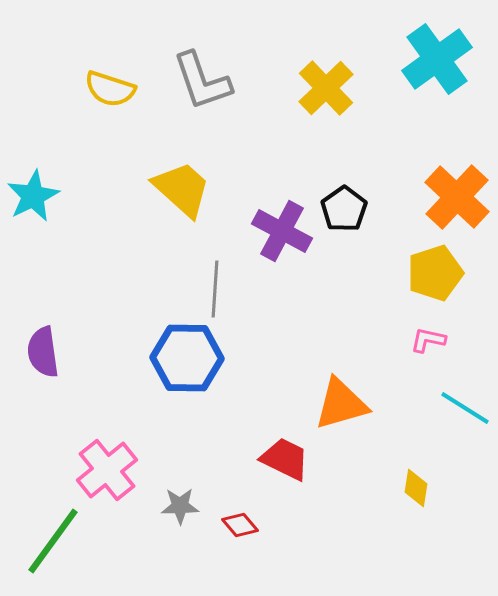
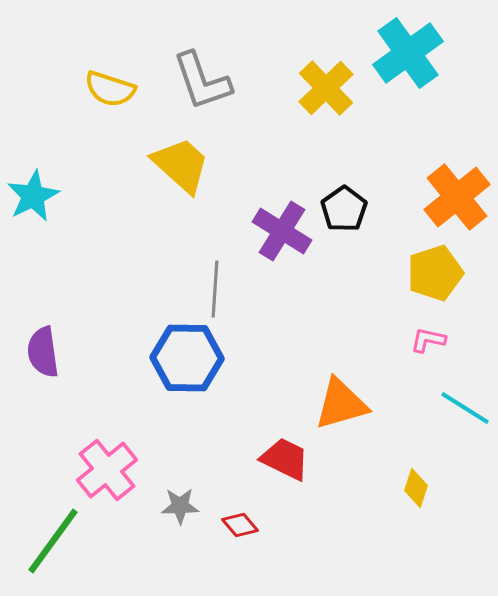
cyan cross: moved 29 px left, 6 px up
yellow trapezoid: moved 1 px left, 24 px up
orange cross: rotated 8 degrees clockwise
purple cross: rotated 4 degrees clockwise
yellow diamond: rotated 9 degrees clockwise
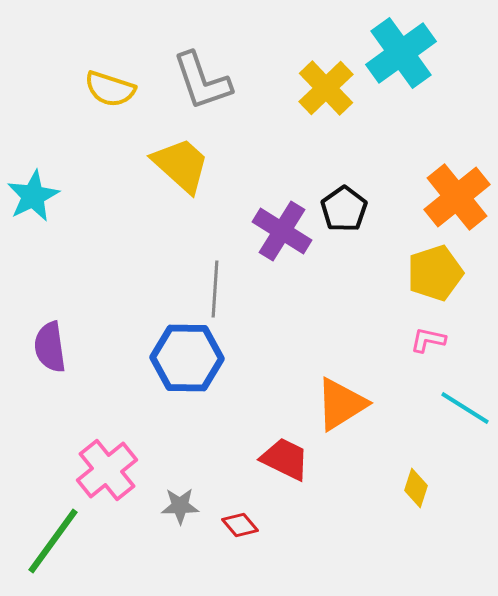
cyan cross: moved 7 px left
purple semicircle: moved 7 px right, 5 px up
orange triangle: rotated 16 degrees counterclockwise
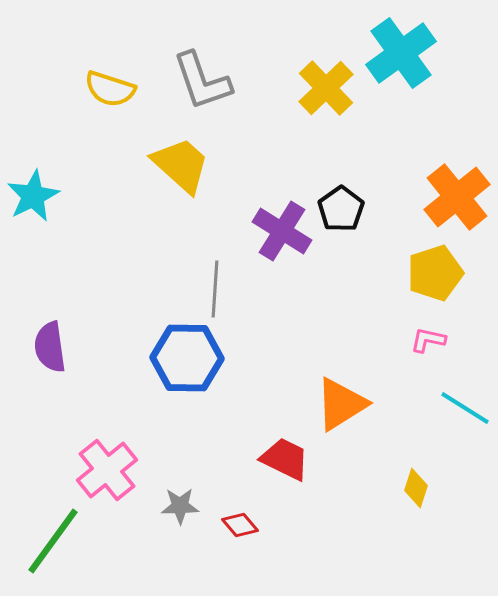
black pentagon: moved 3 px left
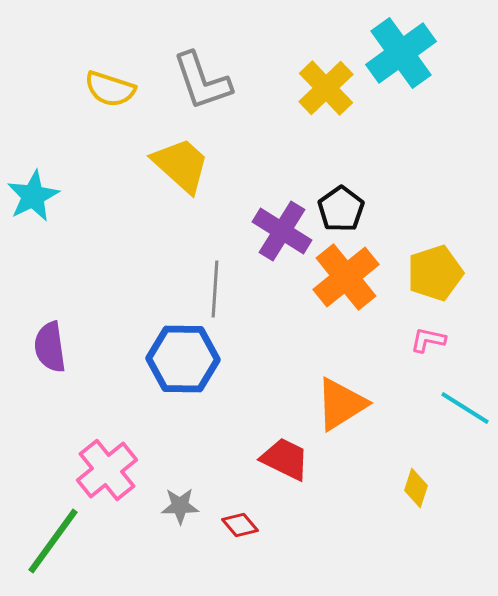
orange cross: moved 111 px left, 80 px down
blue hexagon: moved 4 px left, 1 px down
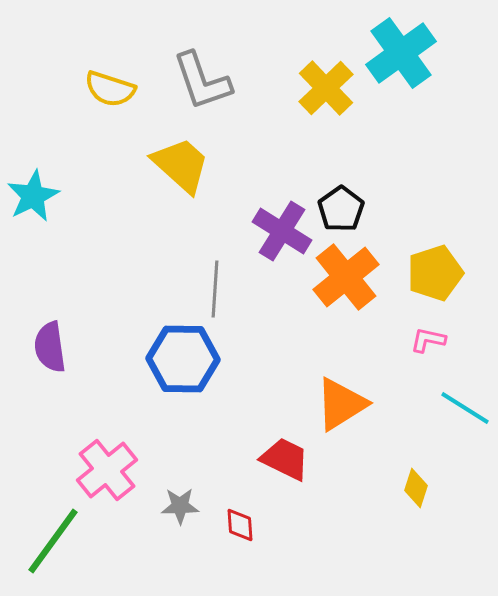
red diamond: rotated 36 degrees clockwise
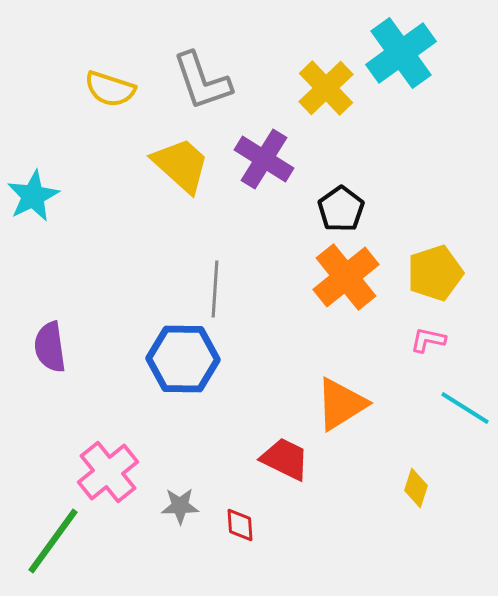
purple cross: moved 18 px left, 72 px up
pink cross: moved 1 px right, 2 px down
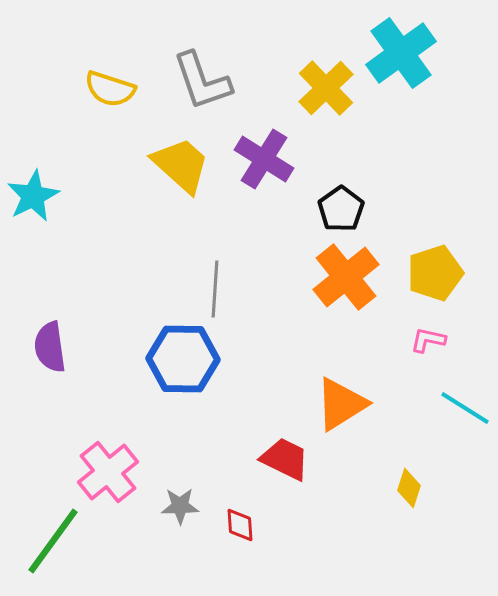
yellow diamond: moved 7 px left
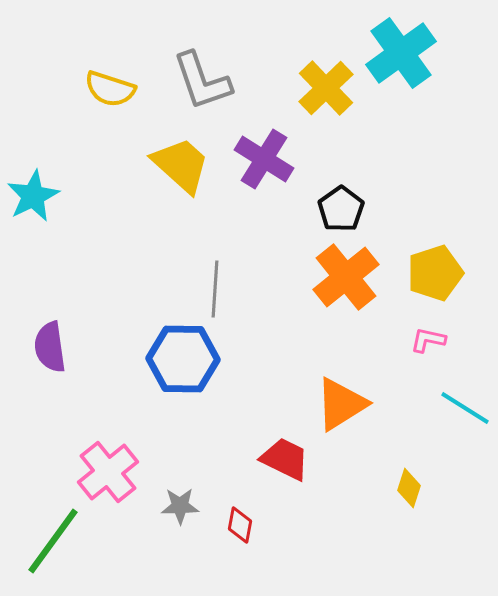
red diamond: rotated 15 degrees clockwise
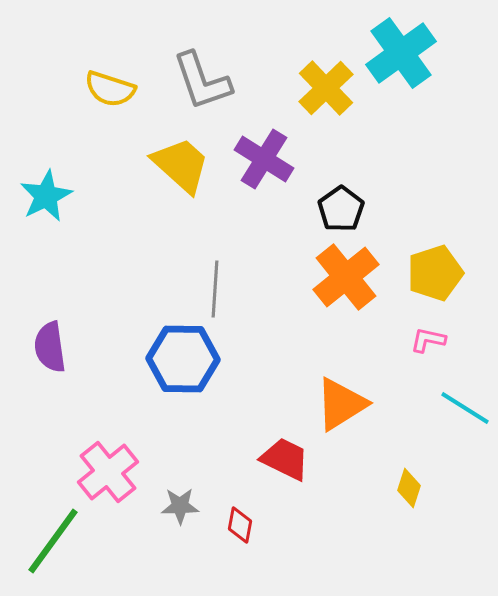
cyan star: moved 13 px right
